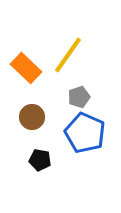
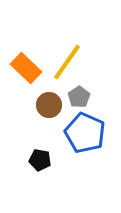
yellow line: moved 1 px left, 7 px down
gray pentagon: rotated 15 degrees counterclockwise
brown circle: moved 17 px right, 12 px up
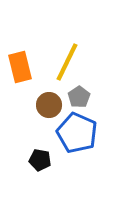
yellow line: rotated 9 degrees counterclockwise
orange rectangle: moved 6 px left, 1 px up; rotated 32 degrees clockwise
blue pentagon: moved 8 px left
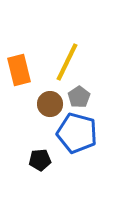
orange rectangle: moved 1 px left, 3 px down
brown circle: moved 1 px right, 1 px up
blue pentagon: rotated 9 degrees counterclockwise
black pentagon: rotated 15 degrees counterclockwise
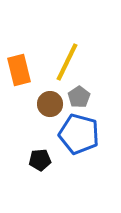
blue pentagon: moved 2 px right, 1 px down
